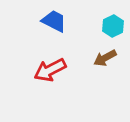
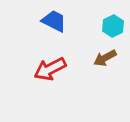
red arrow: moved 1 px up
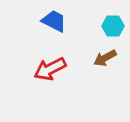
cyan hexagon: rotated 25 degrees clockwise
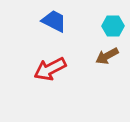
brown arrow: moved 2 px right, 2 px up
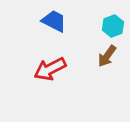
cyan hexagon: rotated 20 degrees counterclockwise
brown arrow: rotated 25 degrees counterclockwise
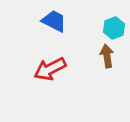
cyan hexagon: moved 1 px right, 2 px down
brown arrow: rotated 135 degrees clockwise
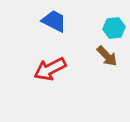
cyan hexagon: rotated 15 degrees clockwise
brown arrow: rotated 145 degrees clockwise
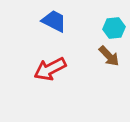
brown arrow: moved 2 px right
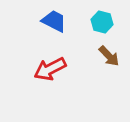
cyan hexagon: moved 12 px left, 6 px up; rotated 20 degrees clockwise
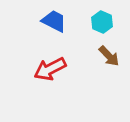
cyan hexagon: rotated 10 degrees clockwise
